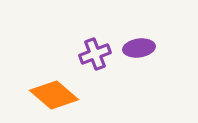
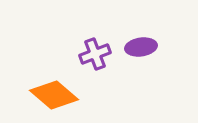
purple ellipse: moved 2 px right, 1 px up
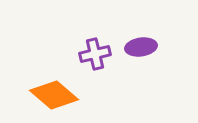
purple cross: rotated 8 degrees clockwise
